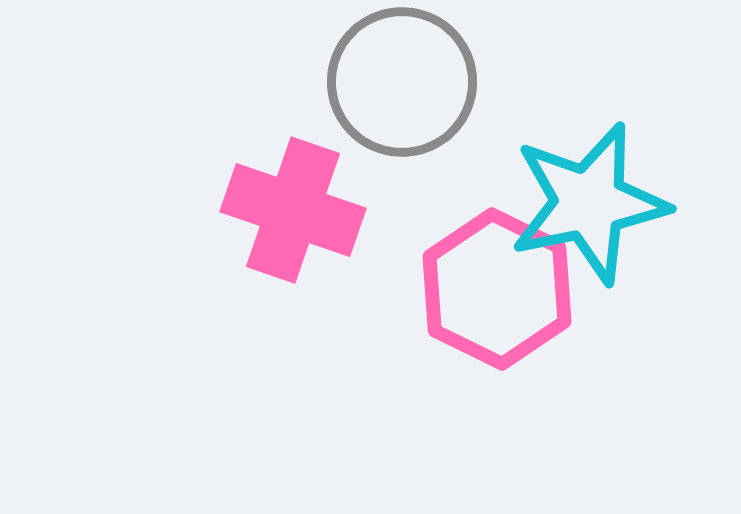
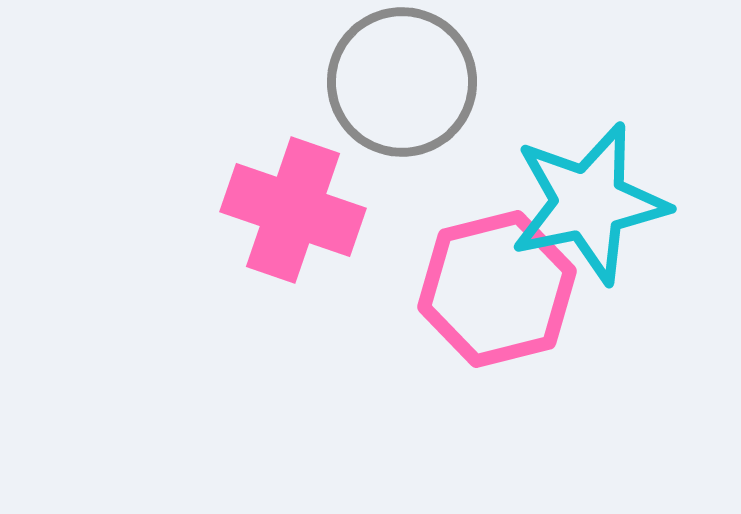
pink hexagon: rotated 20 degrees clockwise
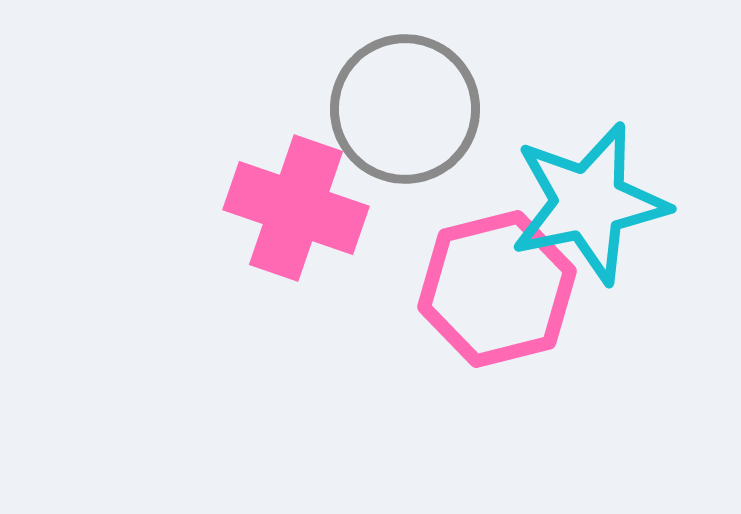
gray circle: moved 3 px right, 27 px down
pink cross: moved 3 px right, 2 px up
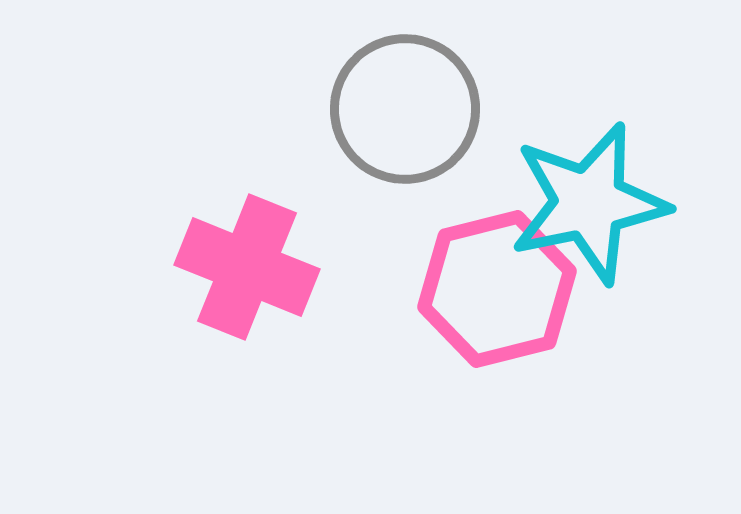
pink cross: moved 49 px left, 59 px down; rotated 3 degrees clockwise
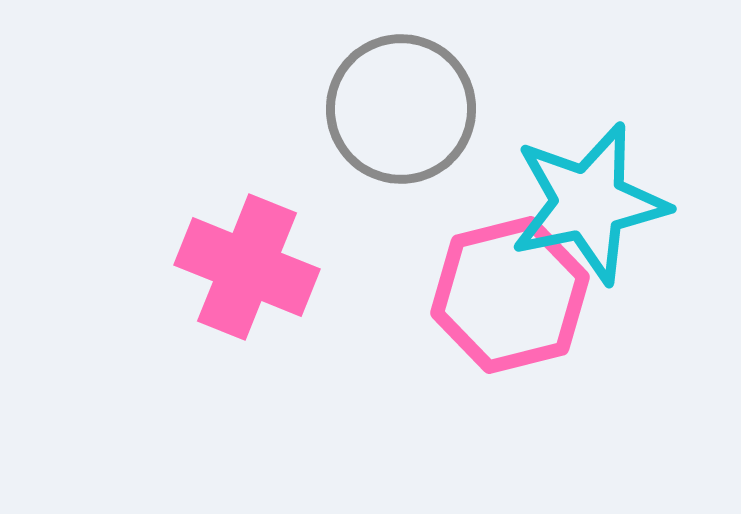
gray circle: moved 4 px left
pink hexagon: moved 13 px right, 6 px down
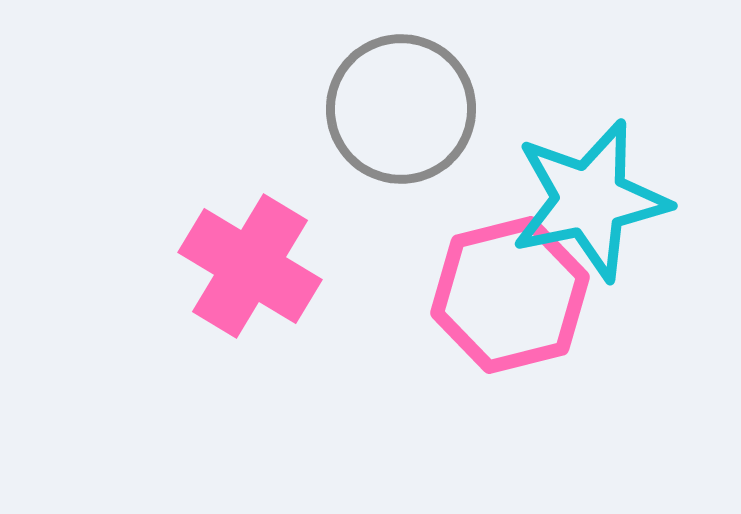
cyan star: moved 1 px right, 3 px up
pink cross: moved 3 px right, 1 px up; rotated 9 degrees clockwise
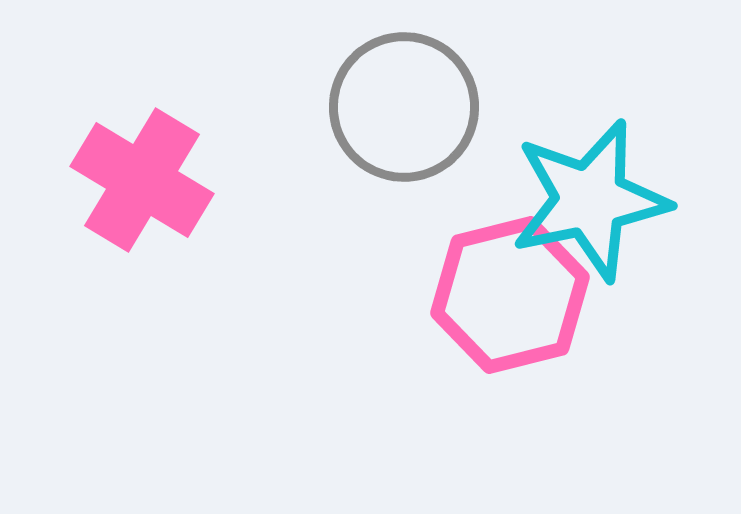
gray circle: moved 3 px right, 2 px up
pink cross: moved 108 px left, 86 px up
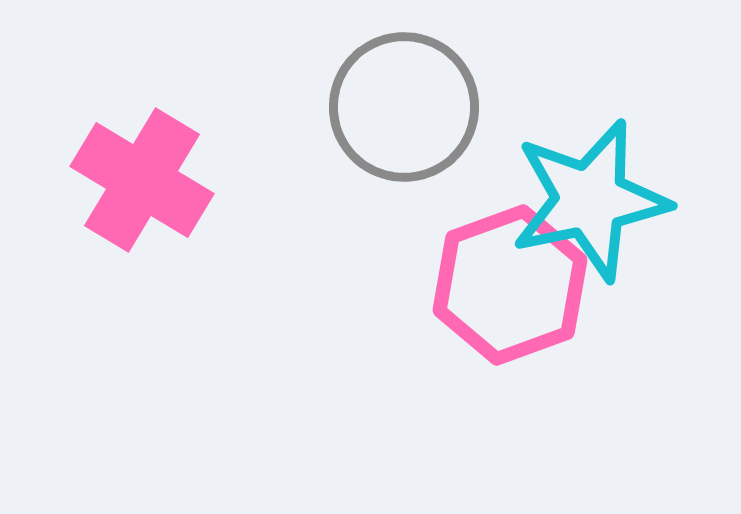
pink hexagon: moved 10 px up; rotated 6 degrees counterclockwise
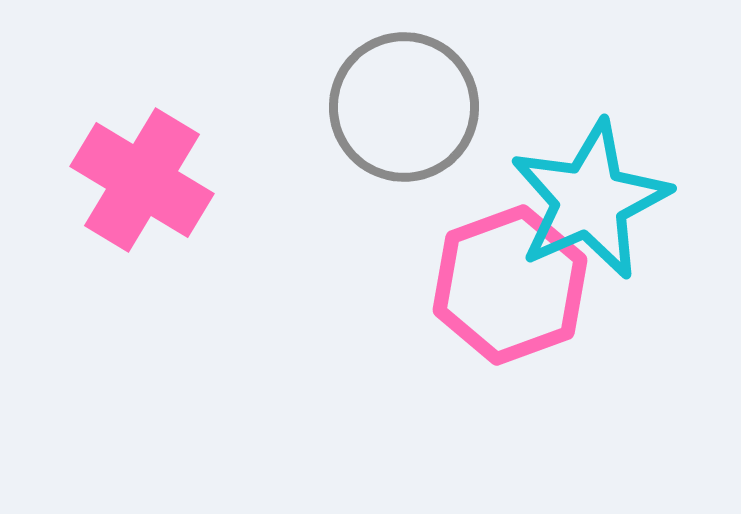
cyan star: rotated 12 degrees counterclockwise
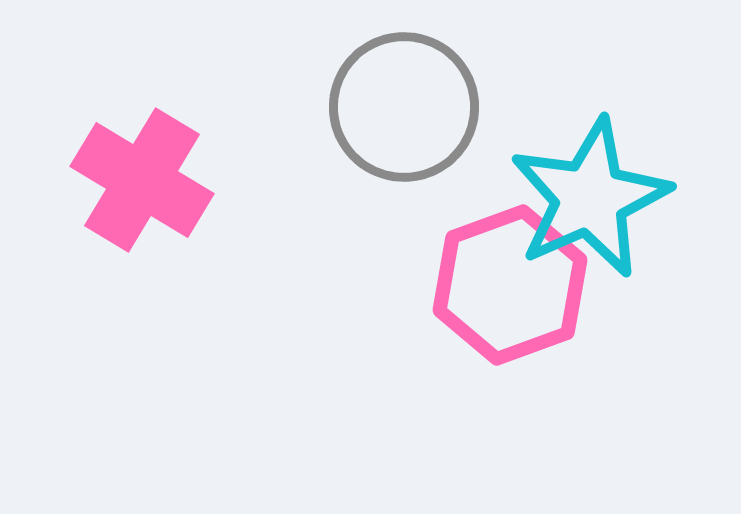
cyan star: moved 2 px up
